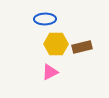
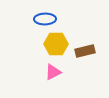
brown rectangle: moved 3 px right, 4 px down
pink triangle: moved 3 px right
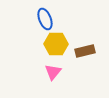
blue ellipse: rotated 70 degrees clockwise
pink triangle: rotated 24 degrees counterclockwise
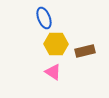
blue ellipse: moved 1 px left, 1 px up
pink triangle: rotated 36 degrees counterclockwise
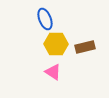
blue ellipse: moved 1 px right, 1 px down
brown rectangle: moved 4 px up
